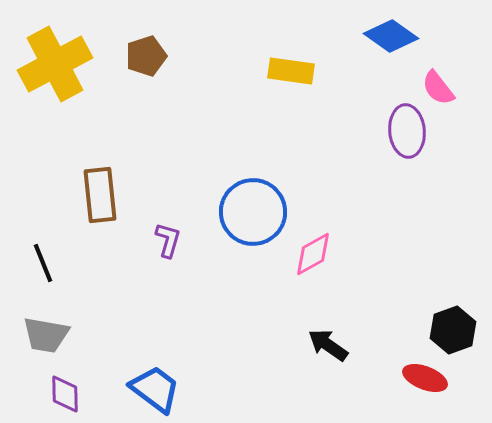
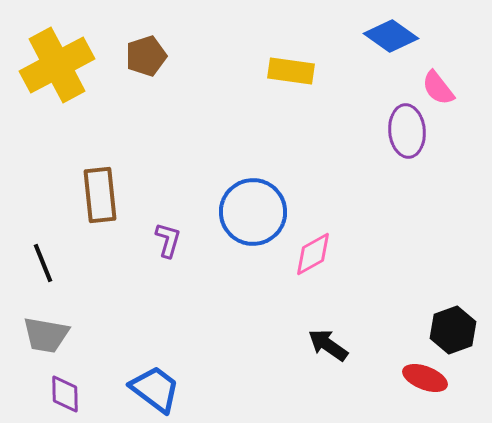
yellow cross: moved 2 px right, 1 px down
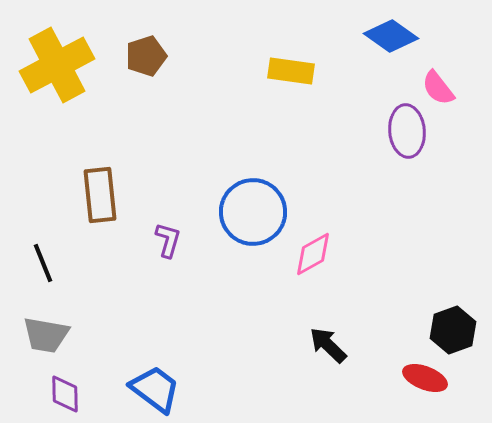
black arrow: rotated 9 degrees clockwise
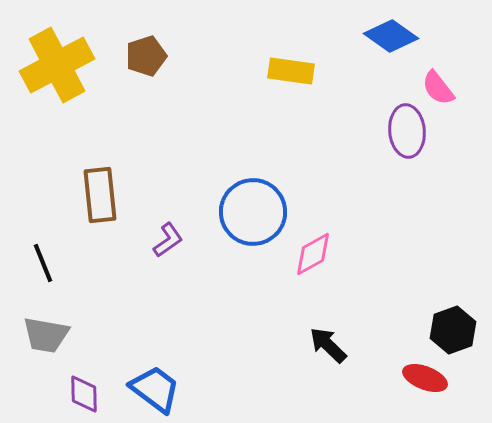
purple L-shape: rotated 39 degrees clockwise
purple diamond: moved 19 px right
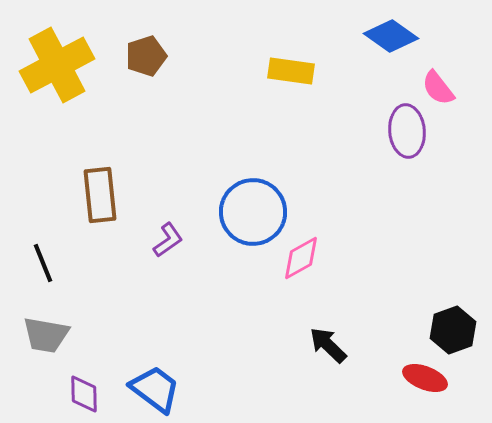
pink diamond: moved 12 px left, 4 px down
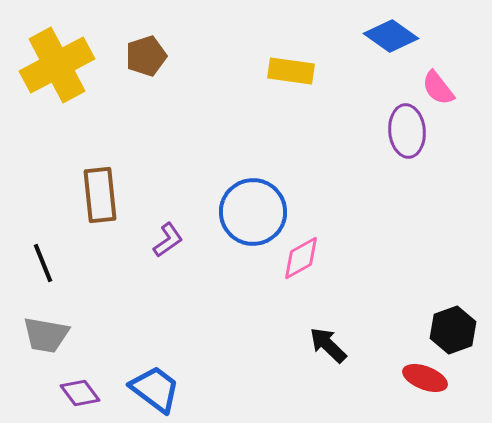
purple diamond: moved 4 px left, 1 px up; rotated 36 degrees counterclockwise
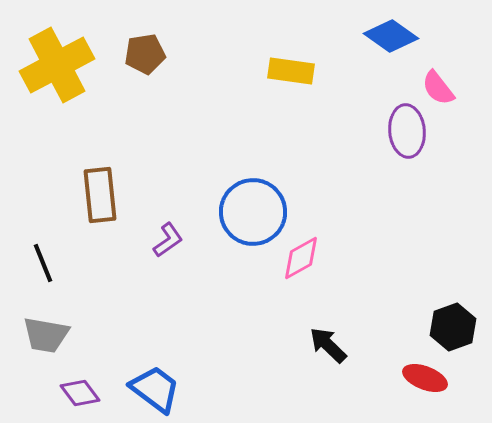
brown pentagon: moved 1 px left, 2 px up; rotated 9 degrees clockwise
black hexagon: moved 3 px up
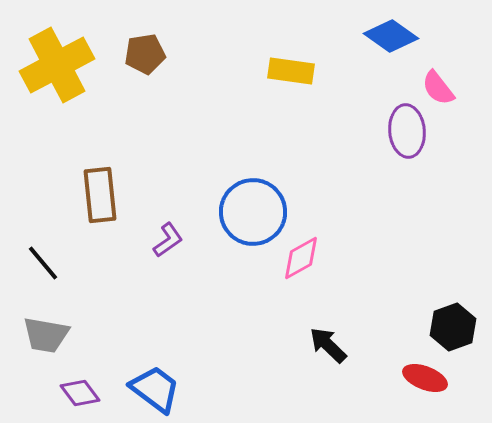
black line: rotated 18 degrees counterclockwise
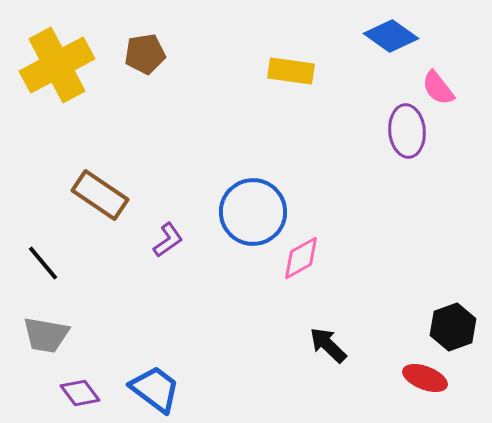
brown rectangle: rotated 50 degrees counterclockwise
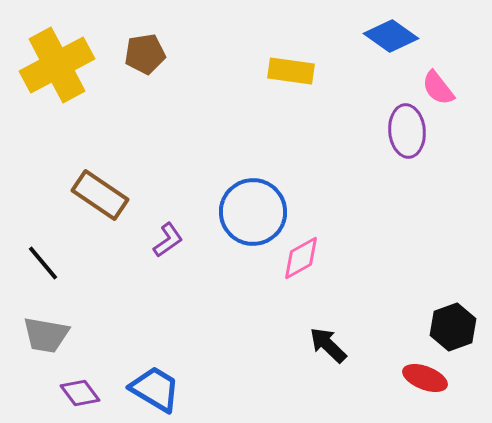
blue trapezoid: rotated 6 degrees counterclockwise
